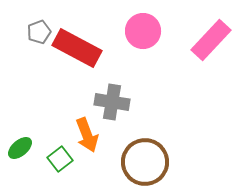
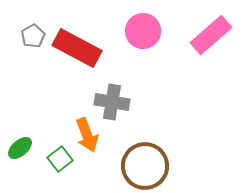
gray pentagon: moved 6 px left, 4 px down; rotated 10 degrees counterclockwise
pink rectangle: moved 5 px up; rotated 6 degrees clockwise
brown circle: moved 4 px down
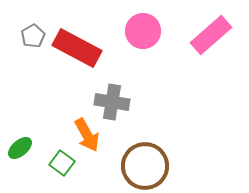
orange arrow: rotated 8 degrees counterclockwise
green square: moved 2 px right, 4 px down; rotated 15 degrees counterclockwise
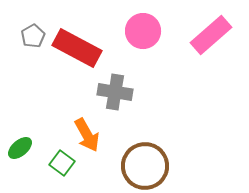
gray cross: moved 3 px right, 10 px up
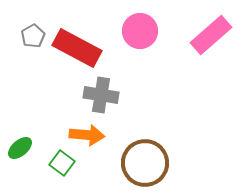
pink circle: moved 3 px left
gray cross: moved 14 px left, 3 px down
orange arrow: rotated 56 degrees counterclockwise
brown circle: moved 3 px up
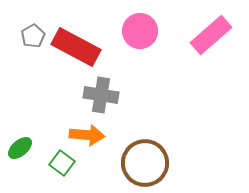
red rectangle: moved 1 px left, 1 px up
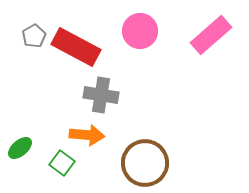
gray pentagon: moved 1 px right
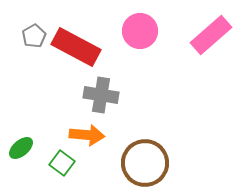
green ellipse: moved 1 px right
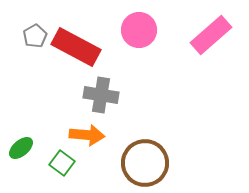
pink circle: moved 1 px left, 1 px up
gray pentagon: moved 1 px right
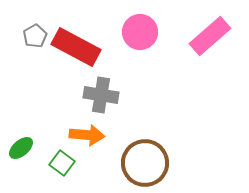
pink circle: moved 1 px right, 2 px down
pink rectangle: moved 1 px left, 1 px down
